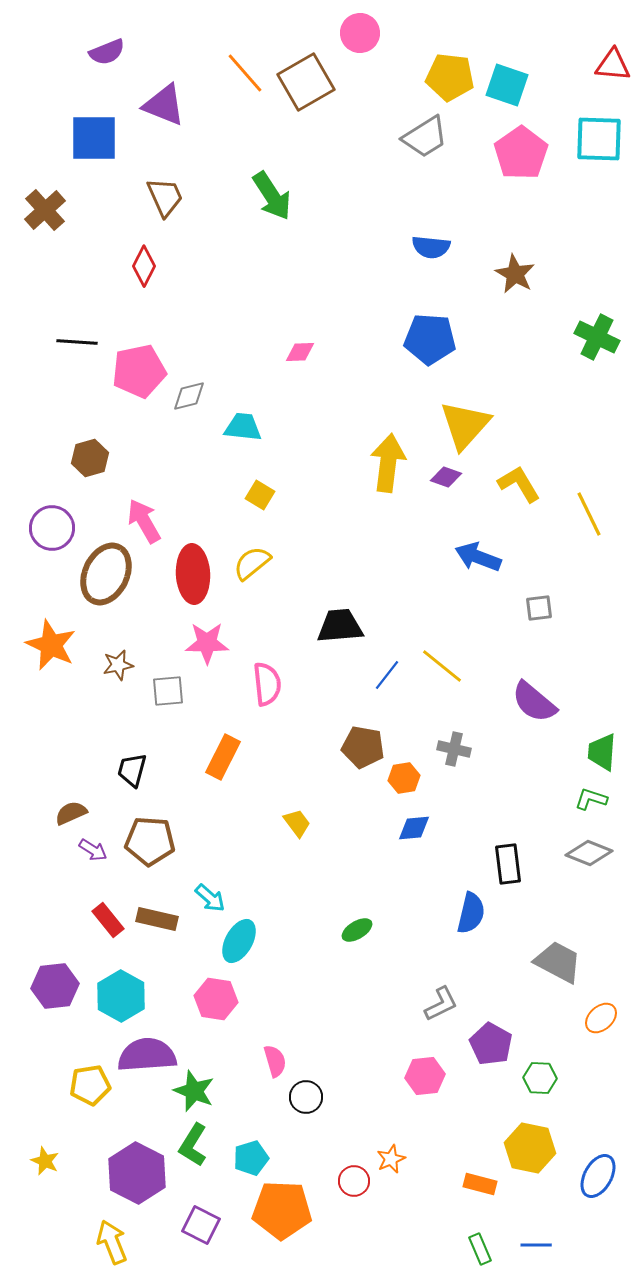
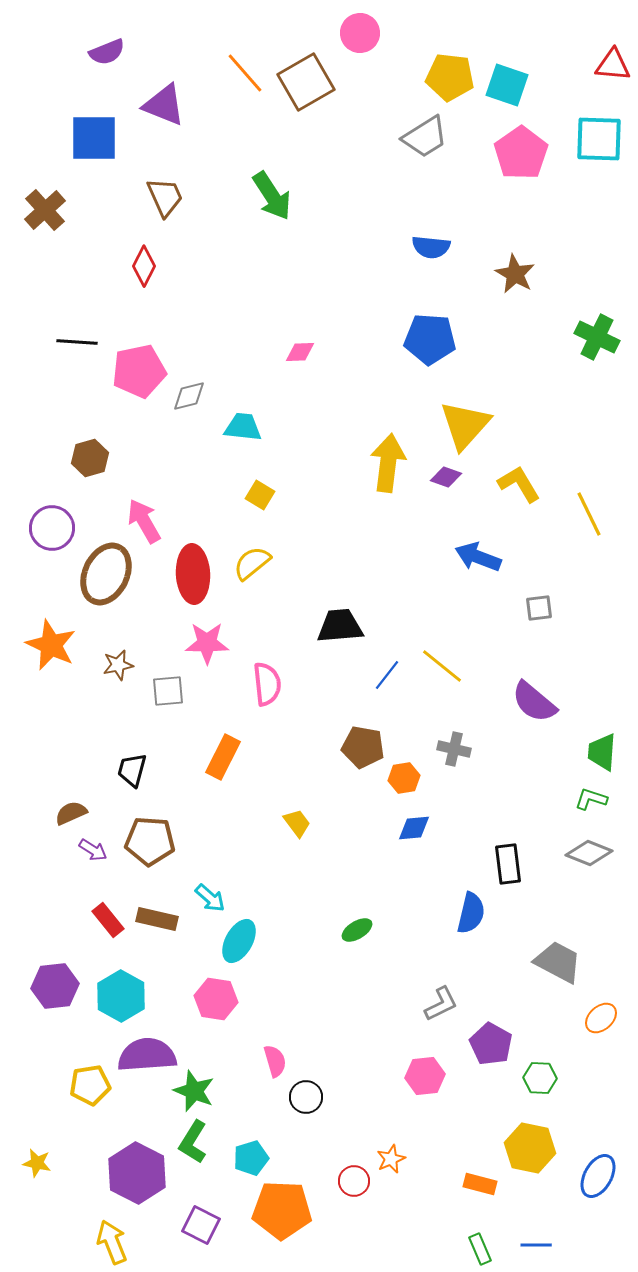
green L-shape at (193, 1145): moved 3 px up
yellow star at (45, 1161): moved 8 px left, 2 px down; rotated 12 degrees counterclockwise
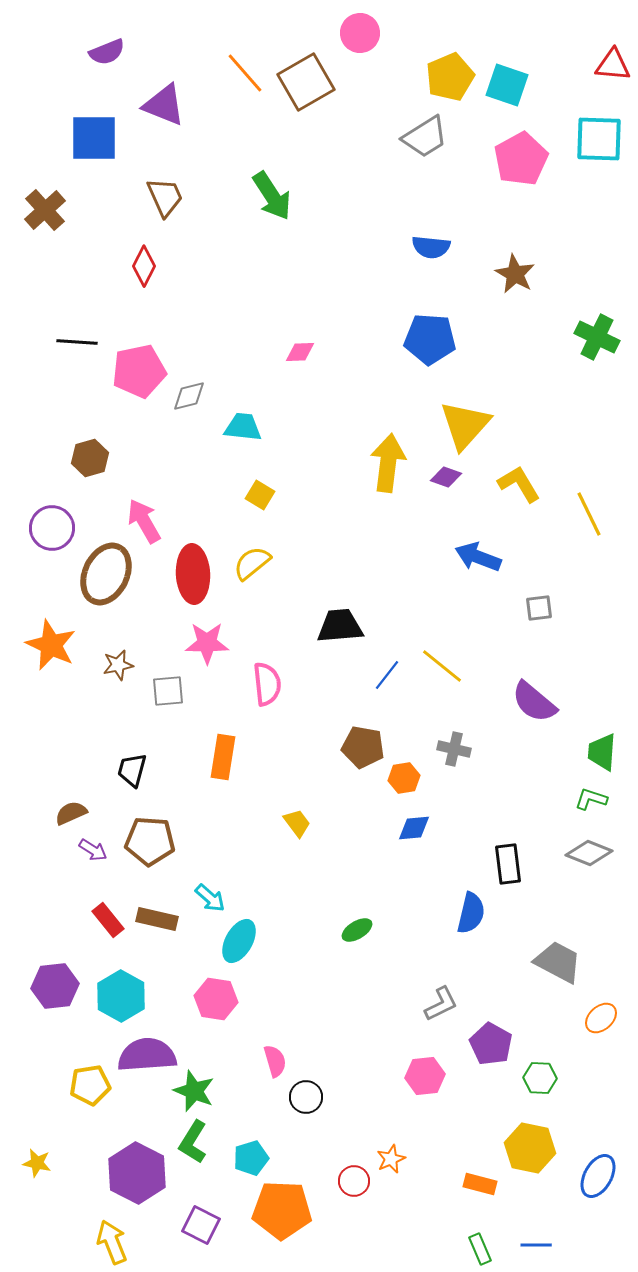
yellow pentagon at (450, 77): rotated 30 degrees counterclockwise
pink pentagon at (521, 153): moved 6 px down; rotated 6 degrees clockwise
orange rectangle at (223, 757): rotated 18 degrees counterclockwise
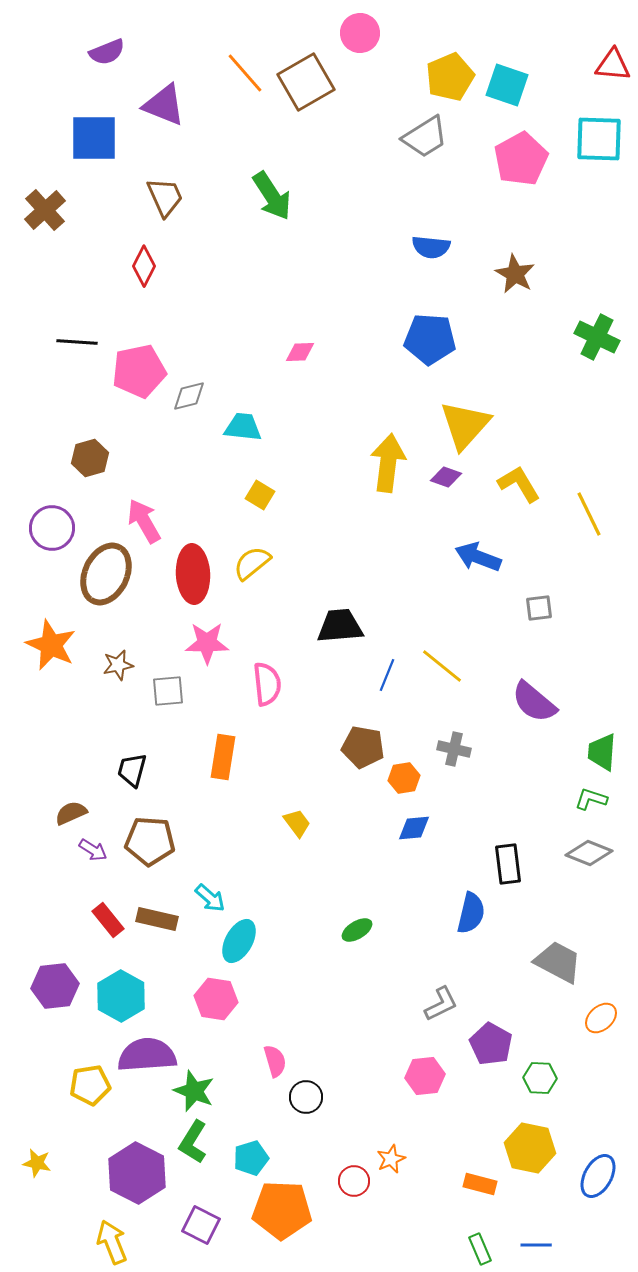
blue line at (387, 675): rotated 16 degrees counterclockwise
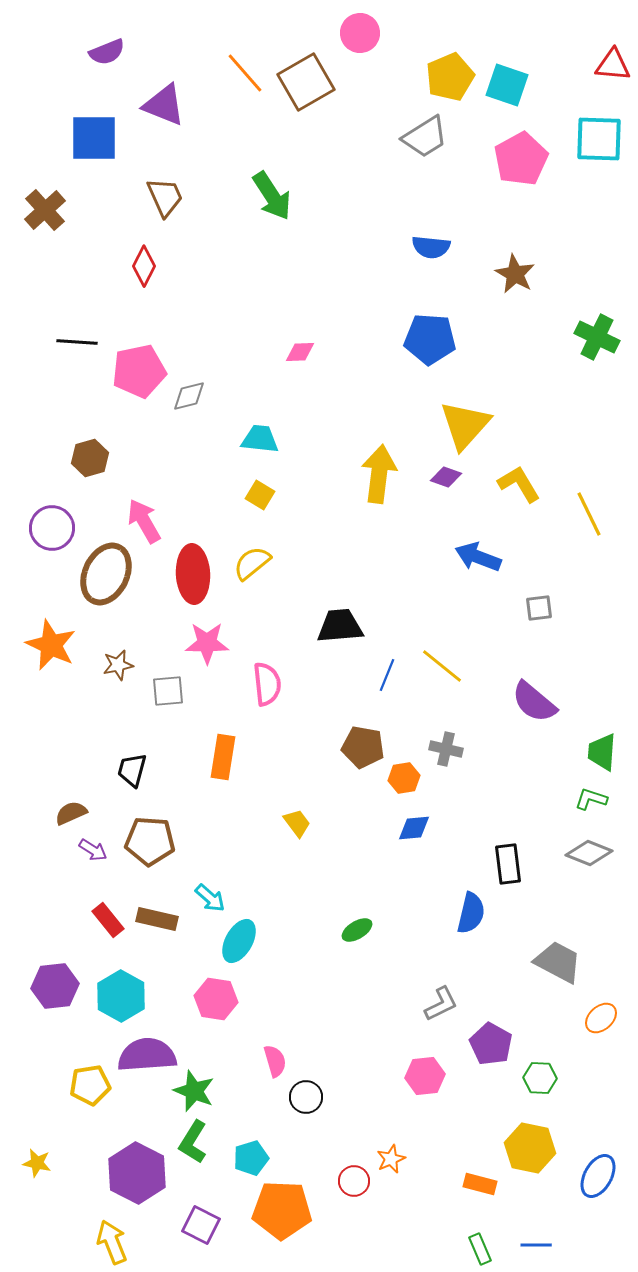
cyan trapezoid at (243, 427): moved 17 px right, 12 px down
yellow arrow at (388, 463): moved 9 px left, 11 px down
gray cross at (454, 749): moved 8 px left
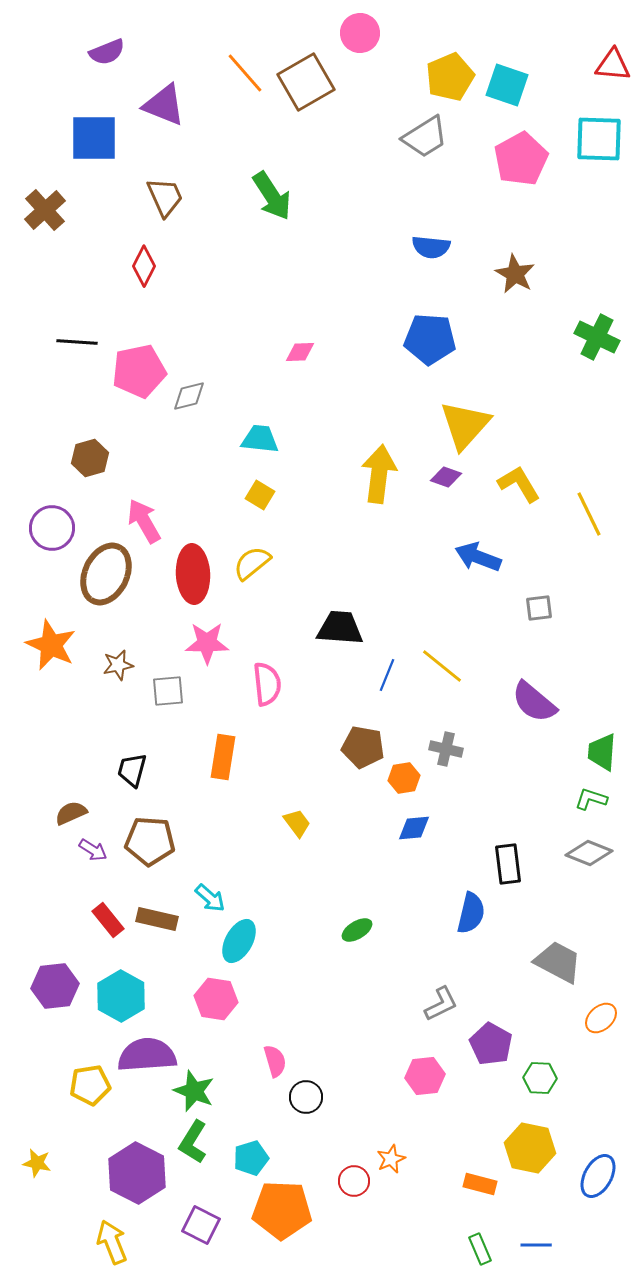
black trapezoid at (340, 626): moved 2 px down; rotated 9 degrees clockwise
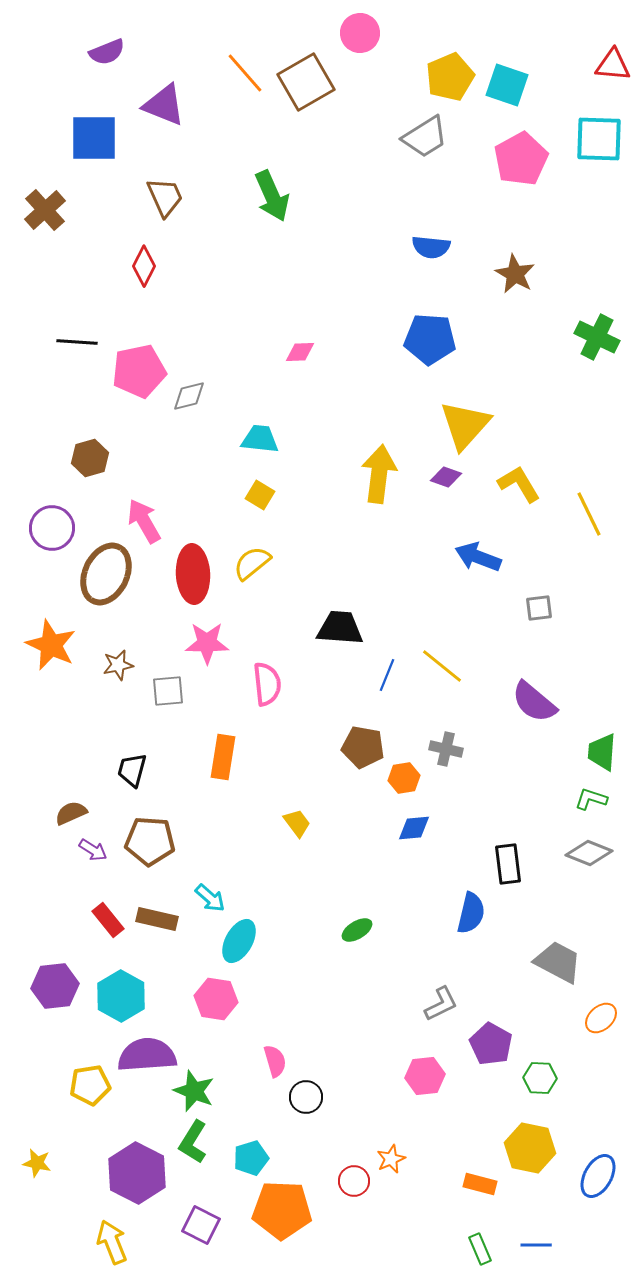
green arrow at (272, 196): rotated 9 degrees clockwise
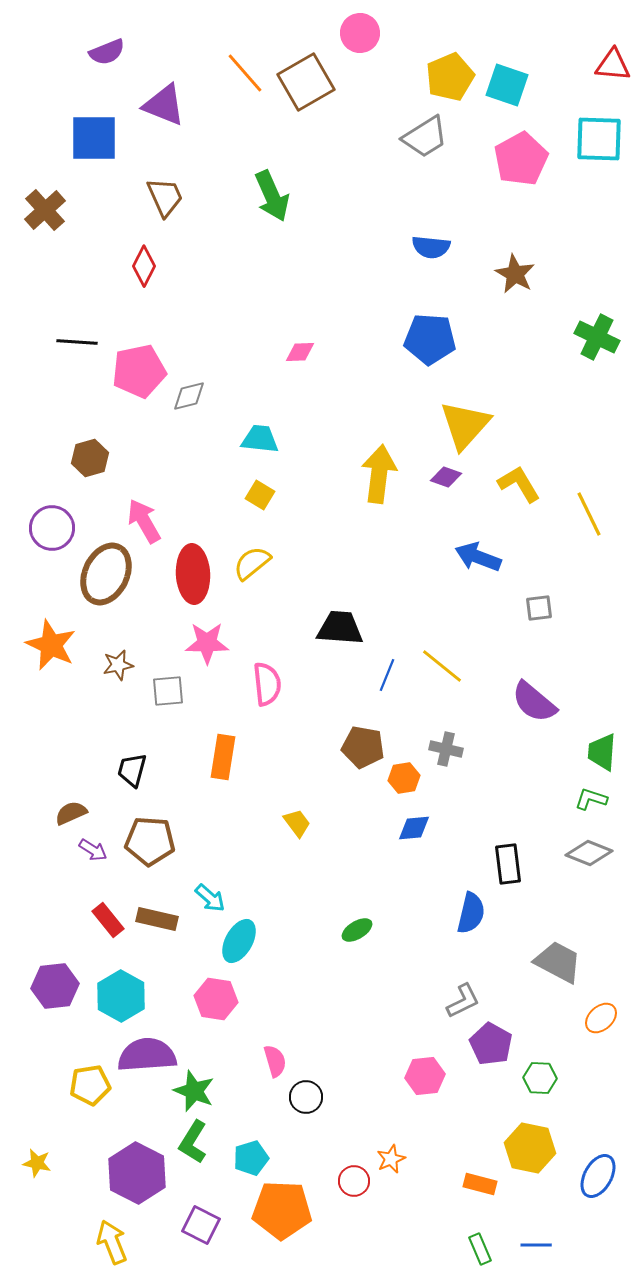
gray L-shape at (441, 1004): moved 22 px right, 3 px up
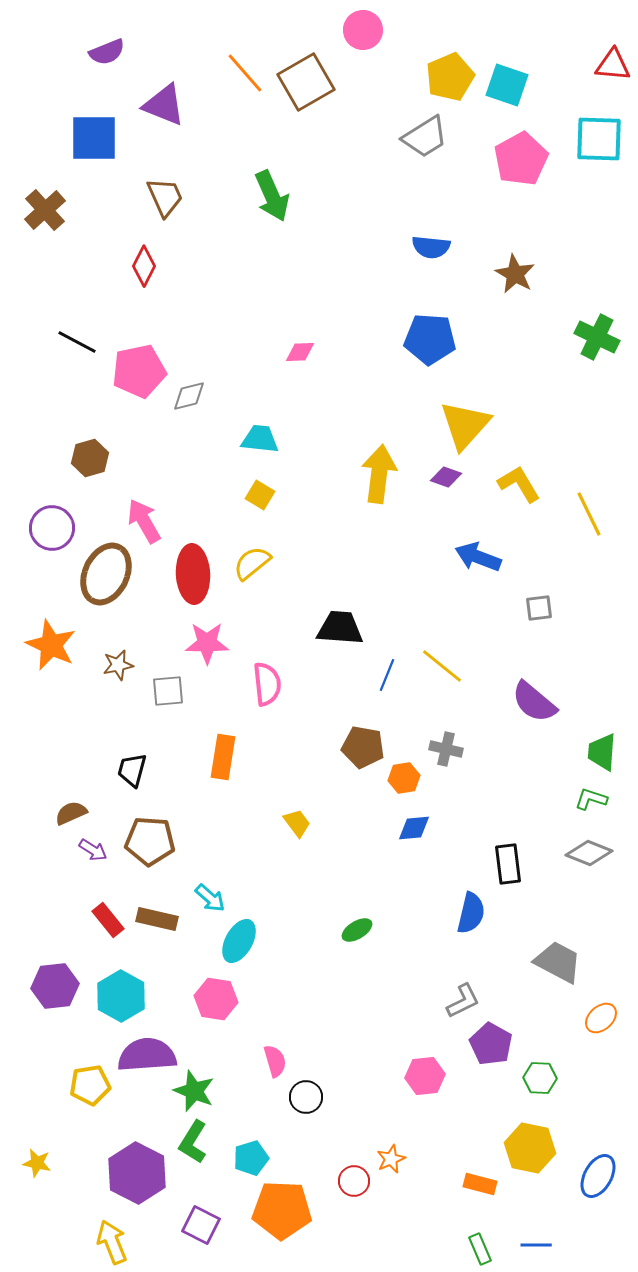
pink circle at (360, 33): moved 3 px right, 3 px up
black line at (77, 342): rotated 24 degrees clockwise
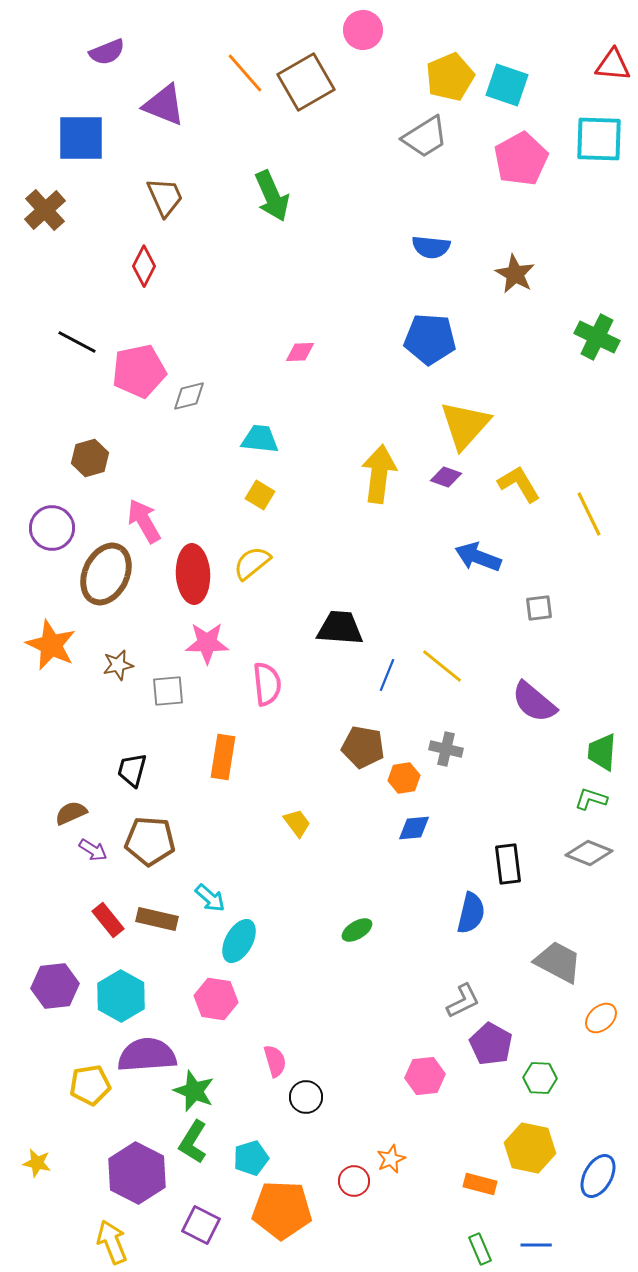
blue square at (94, 138): moved 13 px left
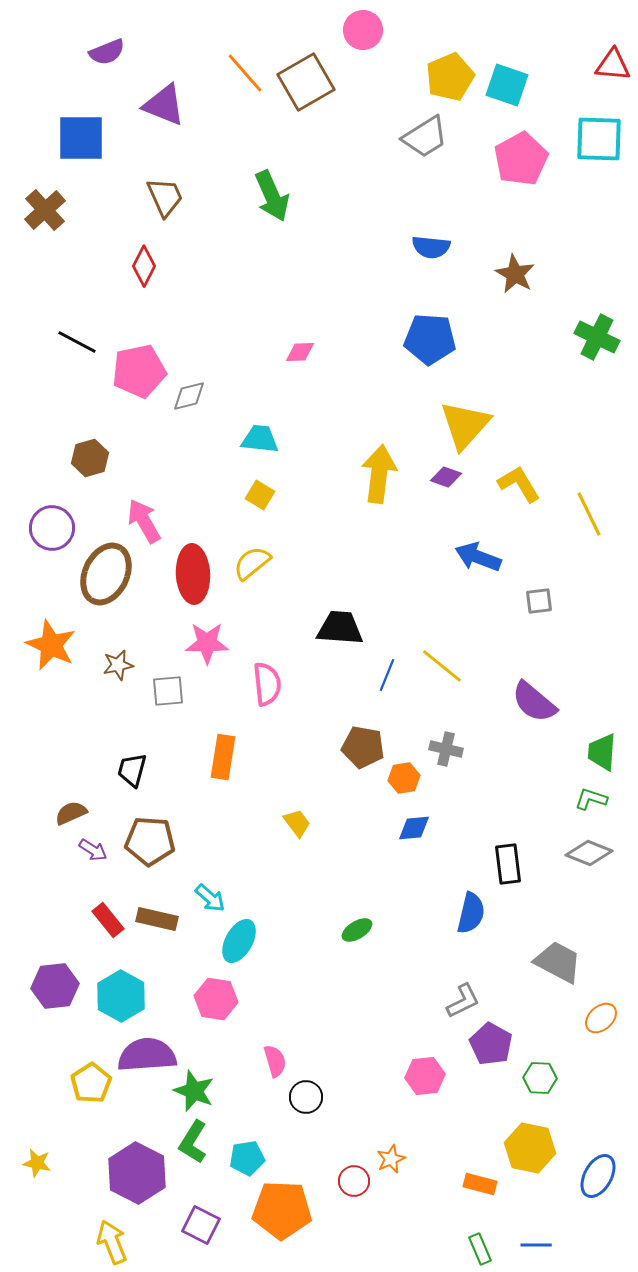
gray square at (539, 608): moved 7 px up
yellow pentagon at (90, 1085): moved 1 px right, 2 px up; rotated 24 degrees counterclockwise
cyan pentagon at (251, 1158): moved 4 px left; rotated 8 degrees clockwise
